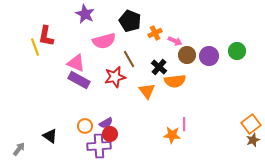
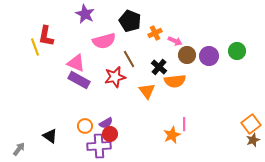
orange star: rotated 30 degrees counterclockwise
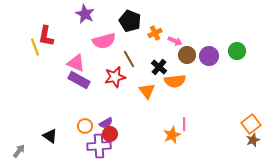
gray arrow: moved 2 px down
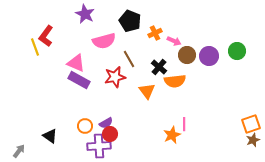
red L-shape: rotated 25 degrees clockwise
pink arrow: moved 1 px left
orange square: rotated 18 degrees clockwise
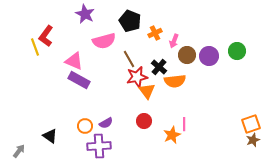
pink arrow: rotated 88 degrees clockwise
pink triangle: moved 2 px left, 2 px up
red star: moved 22 px right
red circle: moved 34 px right, 13 px up
